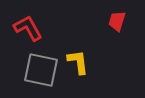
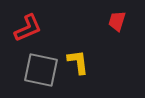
red L-shape: rotated 96 degrees clockwise
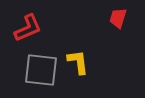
red trapezoid: moved 1 px right, 3 px up
gray square: rotated 6 degrees counterclockwise
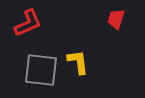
red trapezoid: moved 2 px left, 1 px down
red L-shape: moved 5 px up
